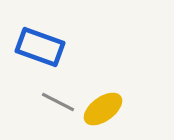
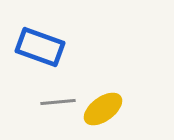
gray line: rotated 32 degrees counterclockwise
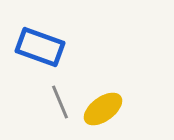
gray line: moved 2 px right; rotated 72 degrees clockwise
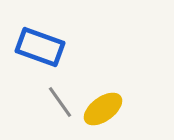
gray line: rotated 12 degrees counterclockwise
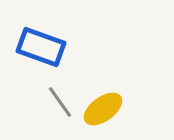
blue rectangle: moved 1 px right
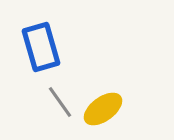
blue rectangle: rotated 54 degrees clockwise
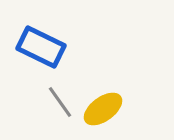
blue rectangle: rotated 48 degrees counterclockwise
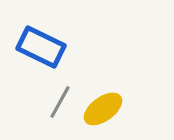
gray line: rotated 64 degrees clockwise
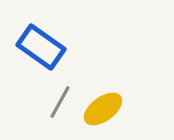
blue rectangle: rotated 9 degrees clockwise
